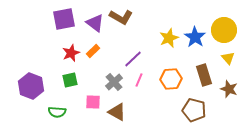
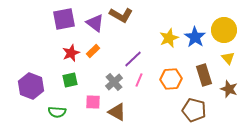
brown L-shape: moved 2 px up
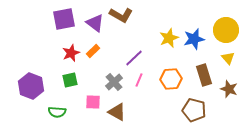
yellow circle: moved 2 px right
blue star: moved 1 px left, 2 px down; rotated 25 degrees clockwise
purple line: moved 1 px right, 1 px up
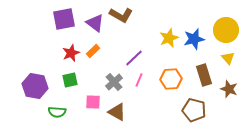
purple hexagon: moved 4 px right; rotated 10 degrees counterclockwise
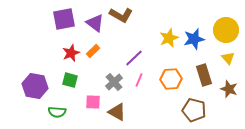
green square: rotated 28 degrees clockwise
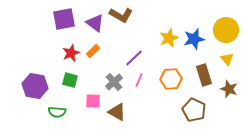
yellow triangle: moved 1 px left, 1 px down
pink square: moved 1 px up
brown pentagon: rotated 10 degrees clockwise
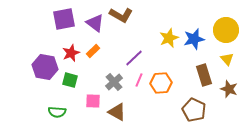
orange hexagon: moved 10 px left, 4 px down
purple hexagon: moved 10 px right, 19 px up
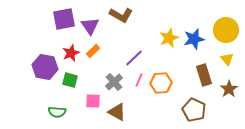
purple triangle: moved 5 px left, 3 px down; rotated 18 degrees clockwise
brown star: rotated 18 degrees clockwise
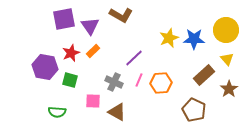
blue star: rotated 15 degrees clockwise
brown rectangle: rotated 65 degrees clockwise
gray cross: rotated 24 degrees counterclockwise
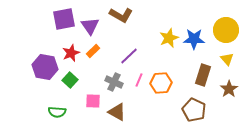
purple line: moved 5 px left, 2 px up
brown rectangle: moved 1 px left; rotated 30 degrees counterclockwise
green square: rotated 28 degrees clockwise
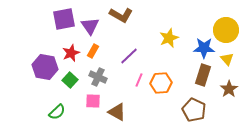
blue star: moved 10 px right, 9 px down
orange rectangle: rotated 16 degrees counterclockwise
gray cross: moved 16 px left, 5 px up
green semicircle: rotated 48 degrees counterclockwise
